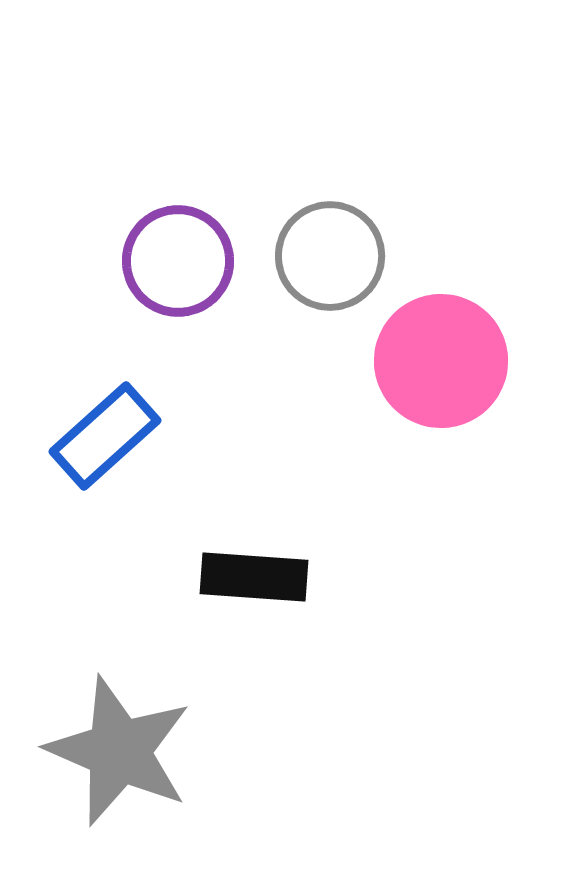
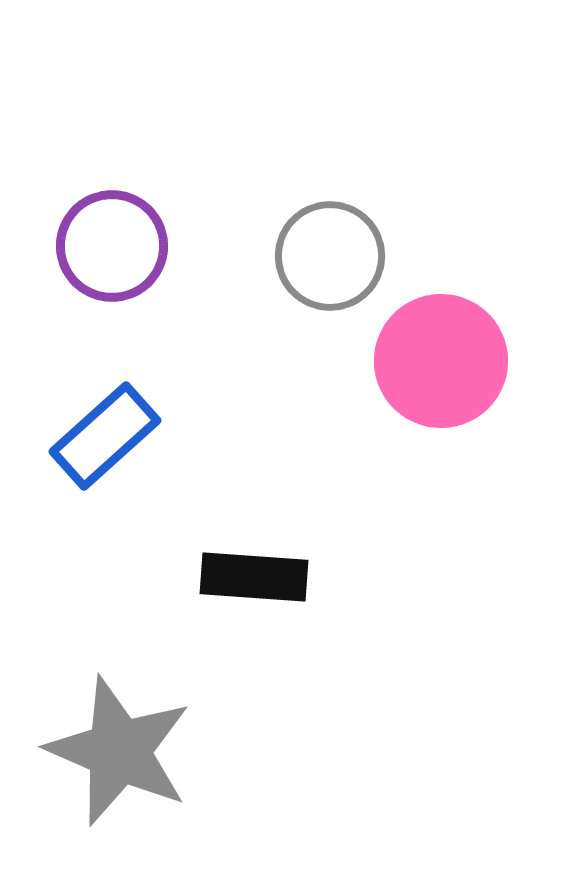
purple circle: moved 66 px left, 15 px up
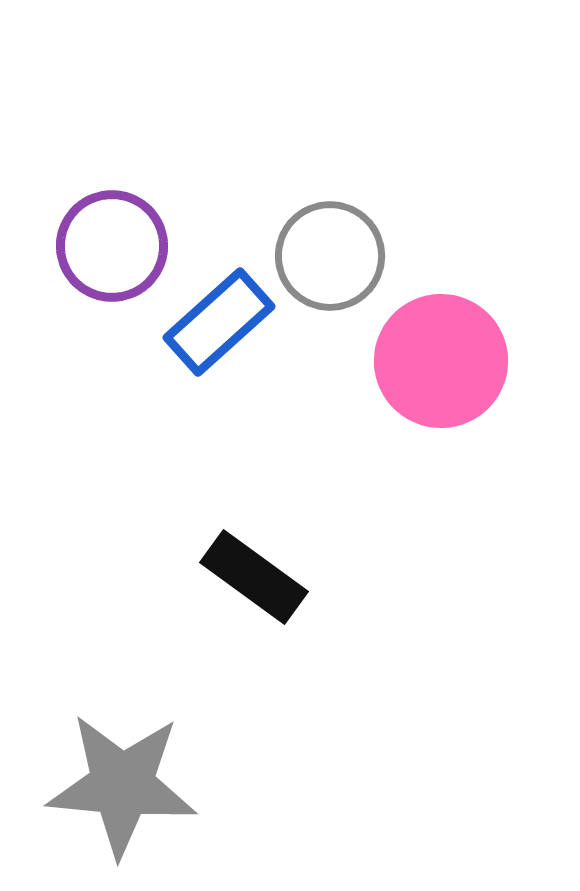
blue rectangle: moved 114 px right, 114 px up
black rectangle: rotated 32 degrees clockwise
gray star: moved 3 px right, 34 px down; rotated 18 degrees counterclockwise
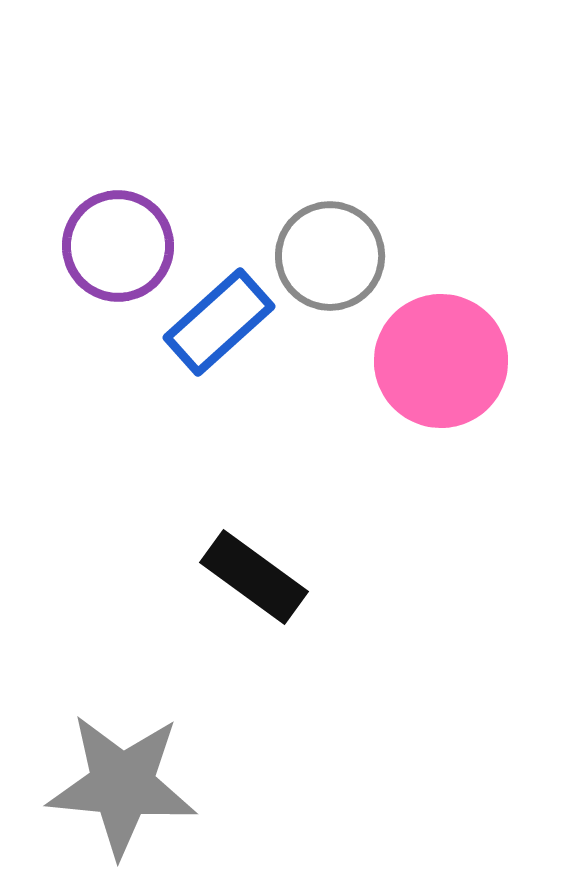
purple circle: moved 6 px right
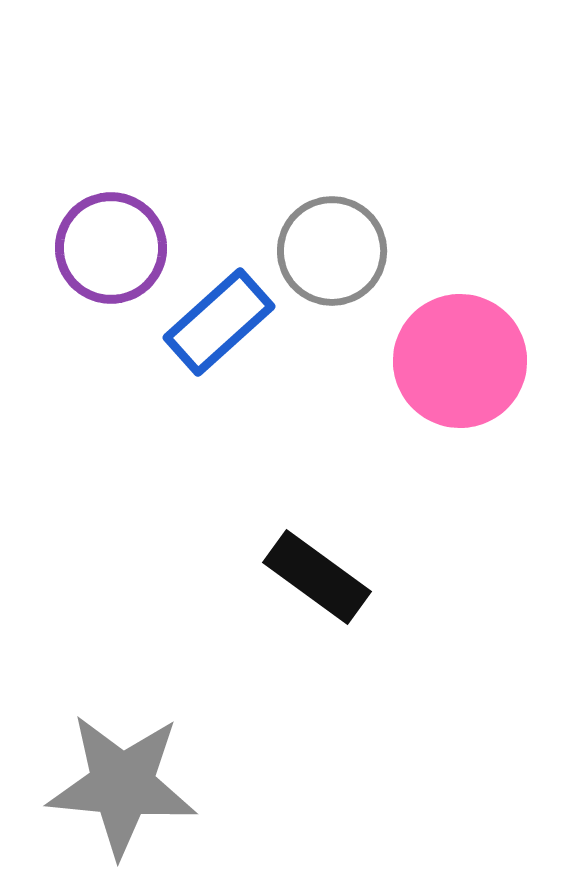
purple circle: moved 7 px left, 2 px down
gray circle: moved 2 px right, 5 px up
pink circle: moved 19 px right
black rectangle: moved 63 px right
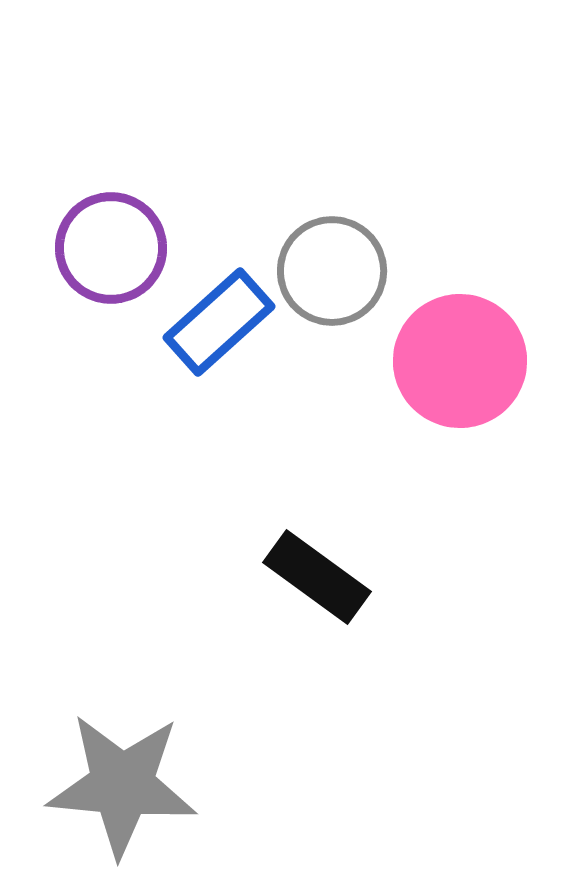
gray circle: moved 20 px down
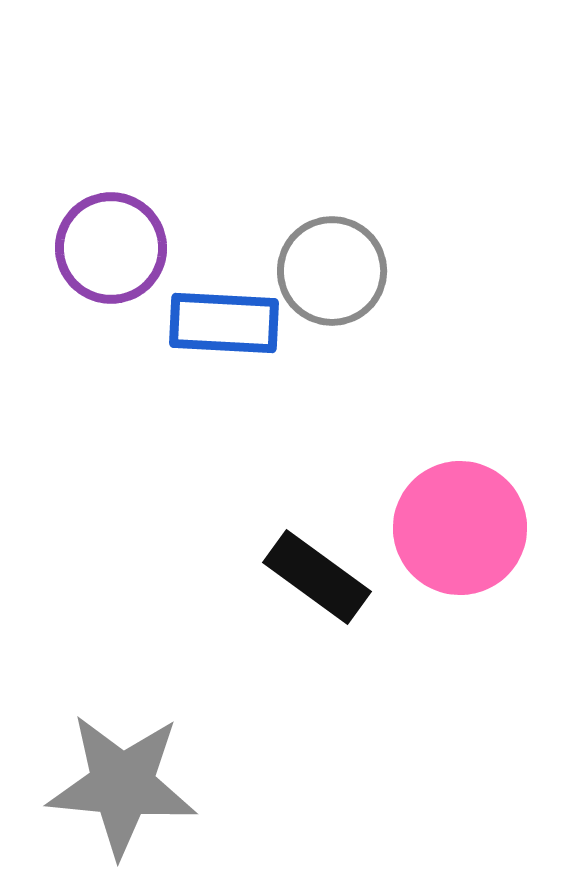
blue rectangle: moved 5 px right, 1 px down; rotated 45 degrees clockwise
pink circle: moved 167 px down
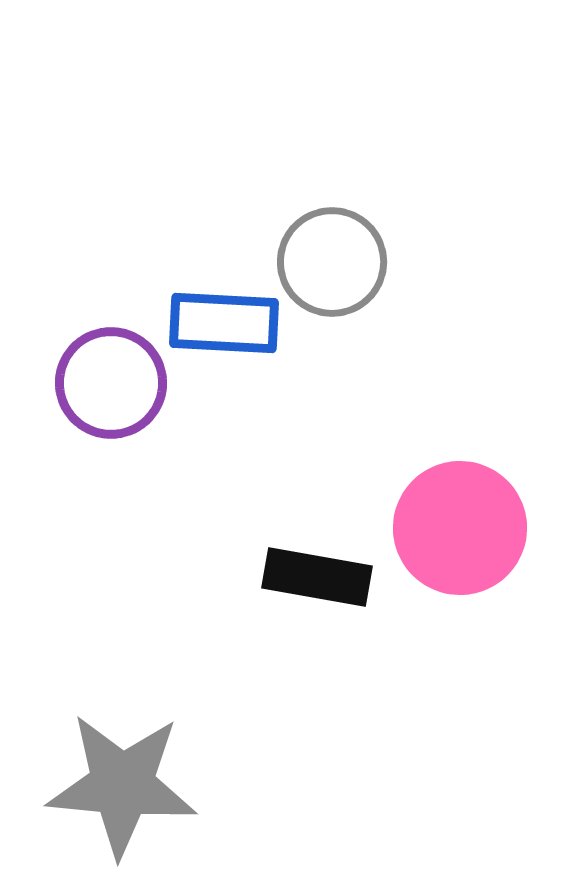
purple circle: moved 135 px down
gray circle: moved 9 px up
black rectangle: rotated 26 degrees counterclockwise
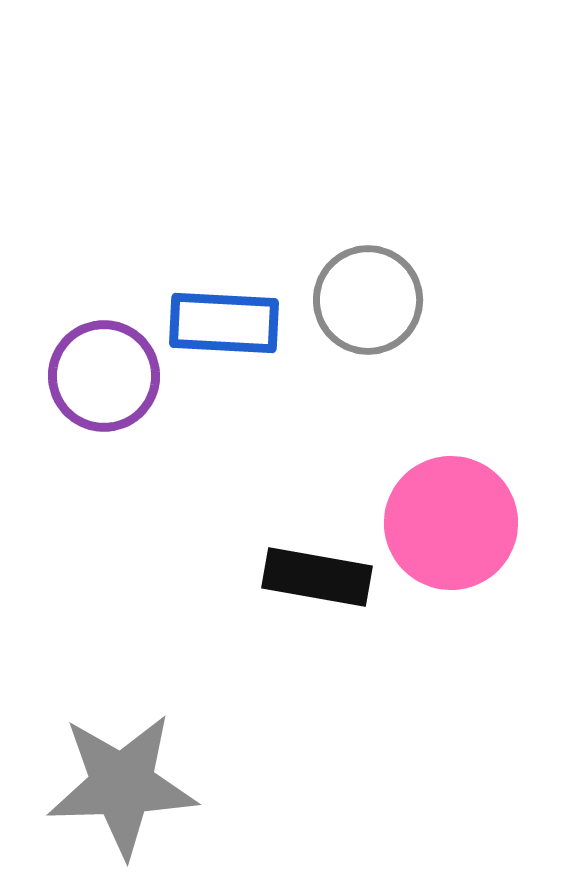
gray circle: moved 36 px right, 38 px down
purple circle: moved 7 px left, 7 px up
pink circle: moved 9 px left, 5 px up
gray star: rotated 7 degrees counterclockwise
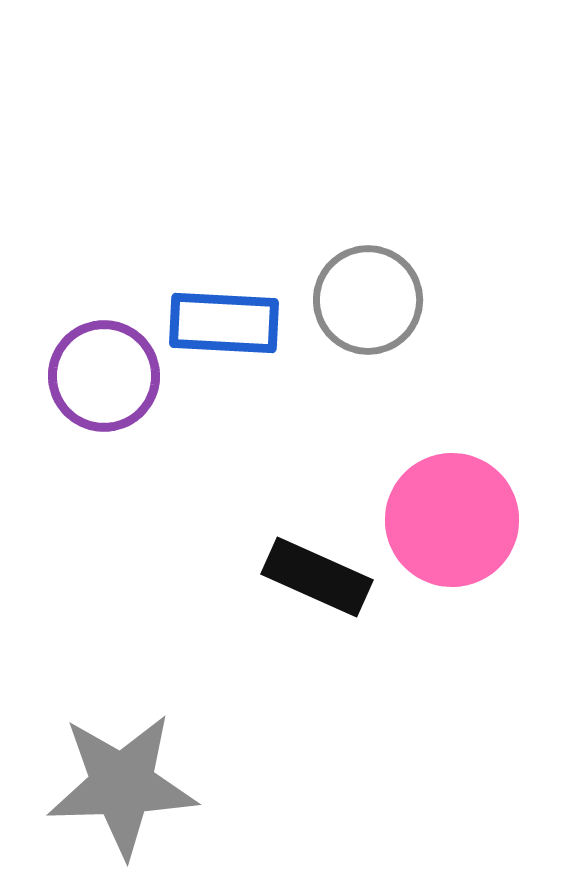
pink circle: moved 1 px right, 3 px up
black rectangle: rotated 14 degrees clockwise
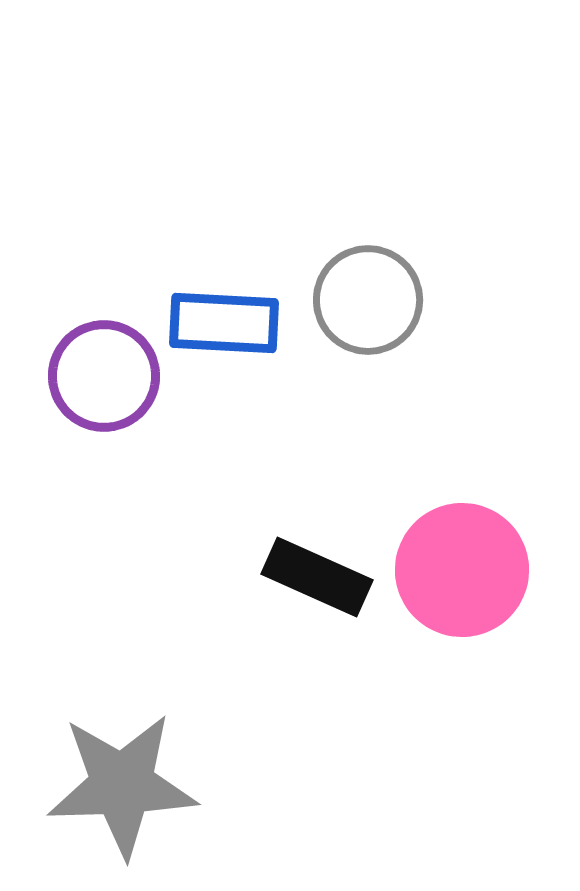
pink circle: moved 10 px right, 50 px down
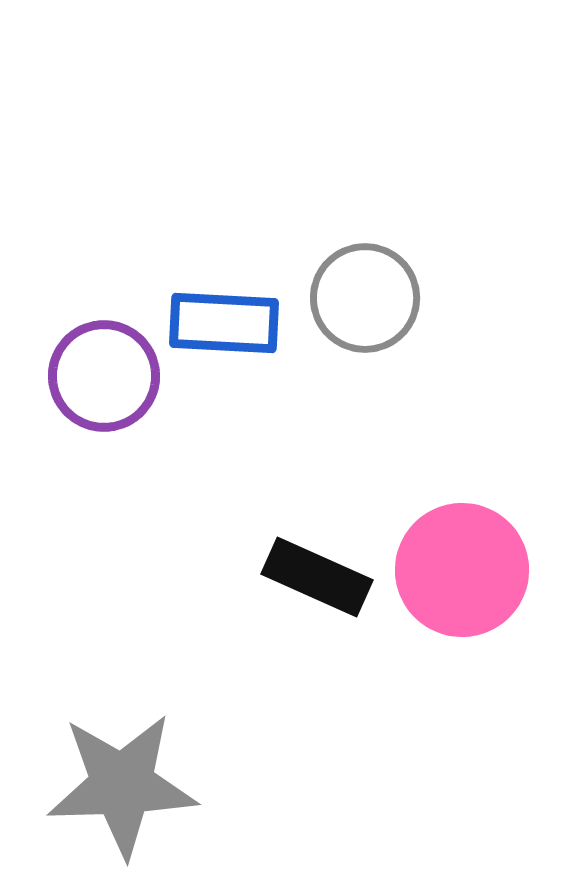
gray circle: moved 3 px left, 2 px up
